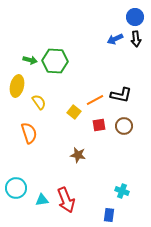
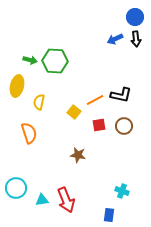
yellow semicircle: rotated 133 degrees counterclockwise
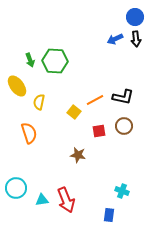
green arrow: rotated 56 degrees clockwise
yellow ellipse: rotated 50 degrees counterclockwise
black L-shape: moved 2 px right, 2 px down
red square: moved 6 px down
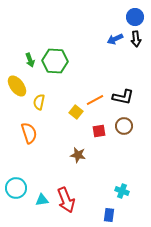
yellow square: moved 2 px right
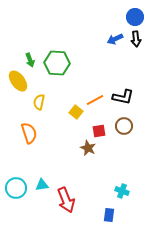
green hexagon: moved 2 px right, 2 px down
yellow ellipse: moved 1 px right, 5 px up
brown star: moved 10 px right, 7 px up; rotated 14 degrees clockwise
cyan triangle: moved 15 px up
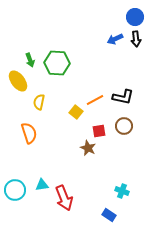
cyan circle: moved 1 px left, 2 px down
red arrow: moved 2 px left, 2 px up
blue rectangle: rotated 64 degrees counterclockwise
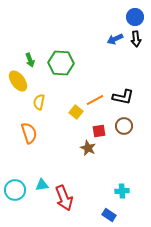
green hexagon: moved 4 px right
cyan cross: rotated 24 degrees counterclockwise
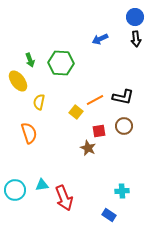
blue arrow: moved 15 px left
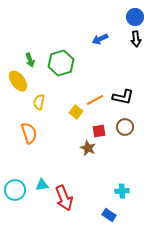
green hexagon: rotated 20 degrees counterclockwise
brown circle: moved 1 px right, 1 px down
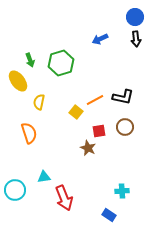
cyan triangle: moved 2 px right, 8 px up
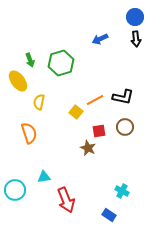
cyan cross: rotated 32 degrees clockwise
red arrow: moved 2 px right, 2 px down
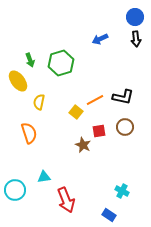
brown star: moved 5 px left, 3 px up
